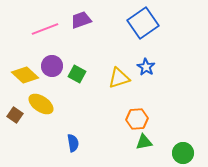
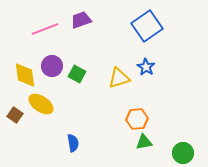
blue square: moved 4 px right, 3 px down
yellow diamond: rotated 40 degrees clockwise
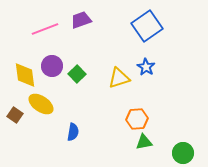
green square: rotated 18 degrees clockwise
blue semicircle: moved 11 px up; rotated 18 degrees clockwise
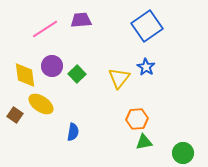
purple trapezoid: rotated 15 degrees clockwise
pink line: rotated 12 degrees counterclockwise
yellow triangle: rotated 35 degrees counterclockwise
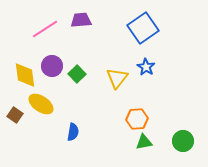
blue square: moved 4 px left, 2 px down
yellow triangle: moved 2 px left
green circle: moved 12 px up
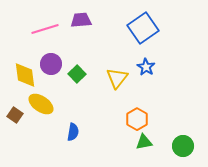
pink line: rotated 16 degrees clockwise
purple circle: moved 1 px left, 2 px up
orange hexagon: rotated 25 degrees counterclockwise
green circle: moved 5 px down
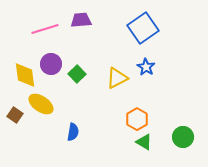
yellow triangle: rotated 25 degrees clockwise
green triangle: rotated 42 degrees clockwise
green circle: moved 9 px up
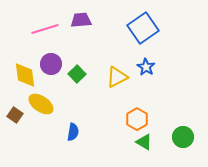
yellow triangle: moved 1 px up
